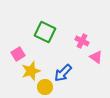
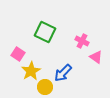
pink square: rotated 24 degrees counterclockwise
yellow star: rotated 12 degrees counterclockwise
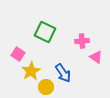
pink cross: rotated 32 degrees counterclockwise
blue arrow: rotated 78 degrees counterclockwise
yellow circle: moved 1 px right
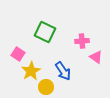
blue arrow: moved 2 px up
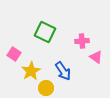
pink square: moved 4 px left
yellow circle: moved 1 px down
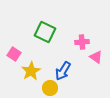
pink cross: moved 1 px down
blue arrow: rotated 66 degrees clockwise
yellow circle: moved 4 px right
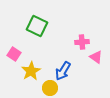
green square: moved 8 px left, 6 px up
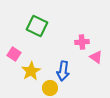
blue arrow: rotated 24 degrees counterclockwise
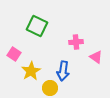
pink cross: moved 6 px left
